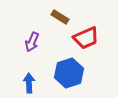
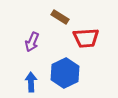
red trapezoid: rotated 20 degrees clockwise
blue hexagon: moved 4 px left; rotated 8 degrees counterclockwise
blue arrow: moved 2 px right, 1 px up
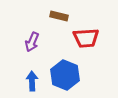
brown rectangle: moved 1 px left, 1 px up; rotated 18 degrees counterclockwise
blue hexagon: moved 2 px down; rotated 12 degrees counterclockwise
blue arrow: moved 1 px right, 1 px up
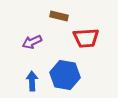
purple arrow: rotated 42 degrees clockwise
blue hexagon: rotated 12 degrees counterclockwise
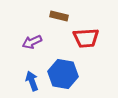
blue hexagon: moved 2 px left, 1 px up
blue arrow: rotated 18 degrees counterclockwise
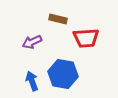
brown rectangle: moved 1 px left, 3 px down
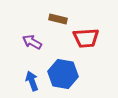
purple arrow: rotated 54 degrees clockwise
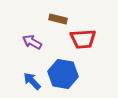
red trapezoid: moved 3 px left, 1 px down
blue arrow: rotated 24 degrees counterclockwise
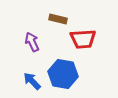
purple arrow: rotated 36 degrees clockwise
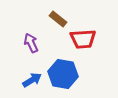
brown rectangle: rotated 24 degrees clockwise
purple arrow: moved 1 px left, 1 px down
blue arrow: moved 1 px up; rotated 102 degrees clockwise
